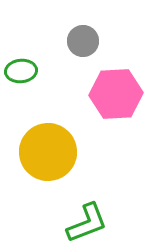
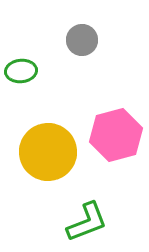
gray circle: moved 1 px left, 1 px up
pink hexagon: moved 41 px down; rotated 12 degrees counterclockwise
green L-shape: moved 1 px up
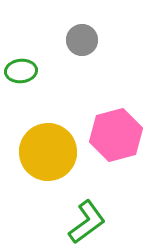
green L-shape: rotated 15 degrees counterclockwise
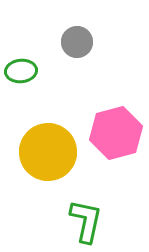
gray circle: moved 5 px left, 2 px down
pink hexagon: moved 2 px up
green L-shape: moved 1 px left, 1 px up; rotated 42 degrees counterclockwise
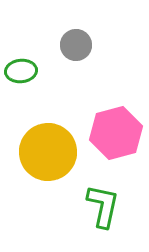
gray circle: moved 1 px left, 3 px down
green L-shape: moved 17 px right, 15 px up
